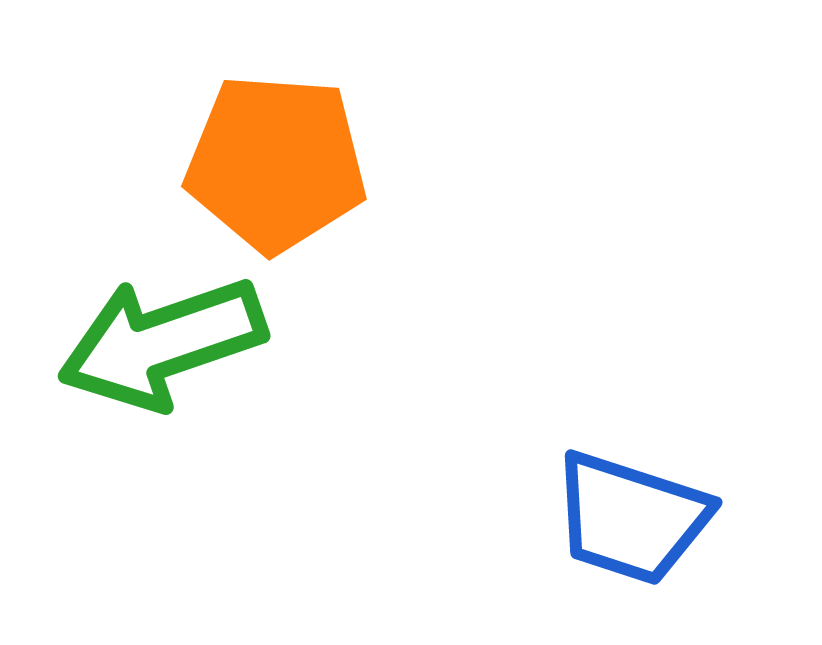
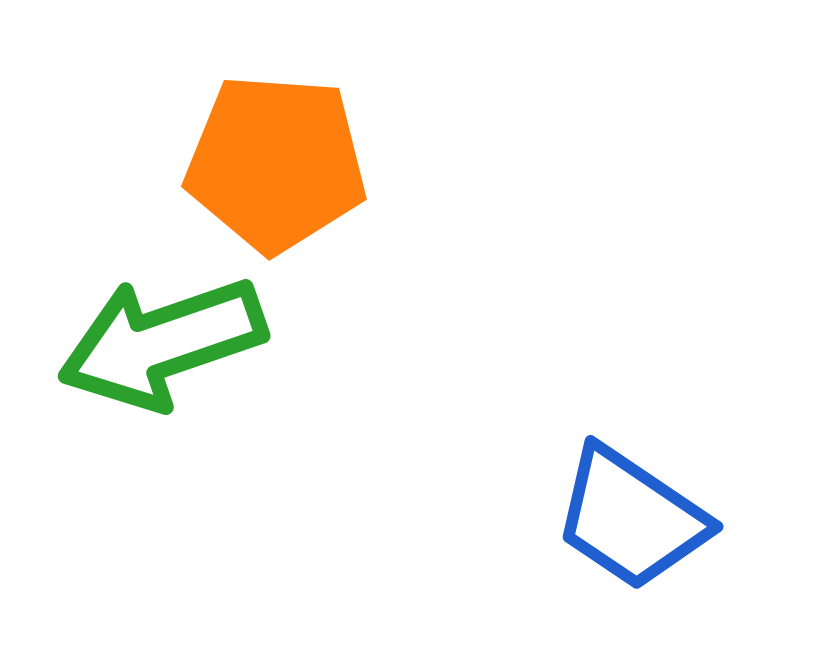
blue trapezoid: rotated 16 degrees clockwise
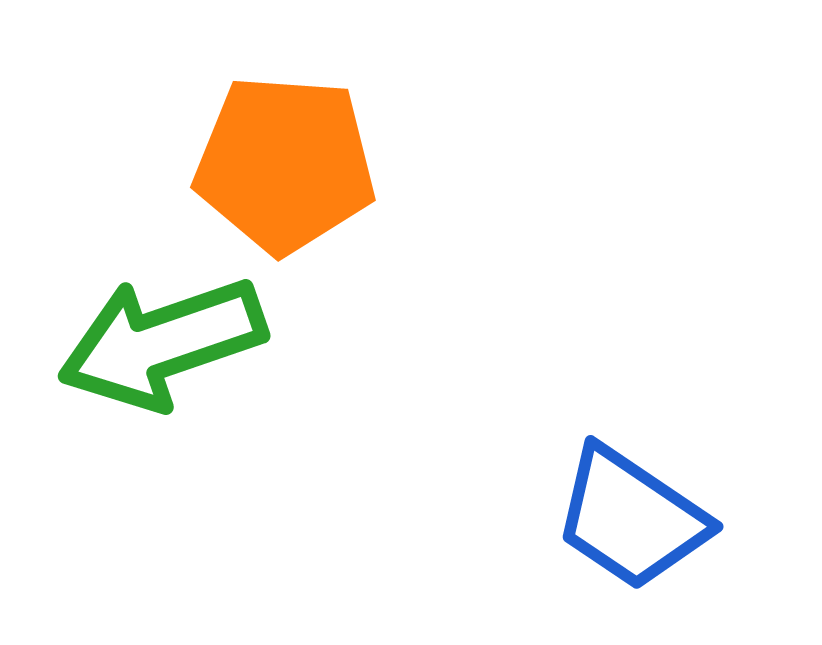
orange pentagon: moved 9 px right, 1 px down
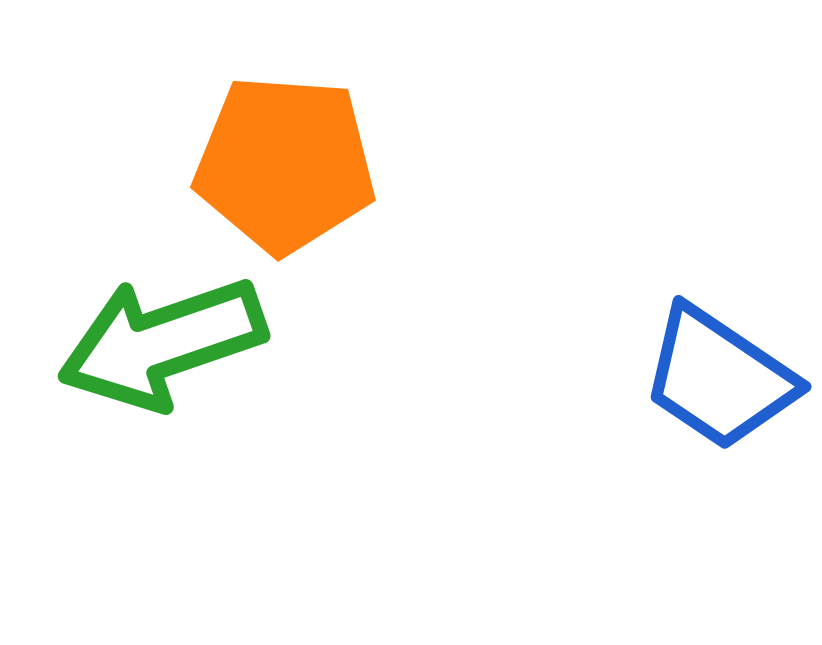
blue trapezoid: moved 88 px right, 140 px up
